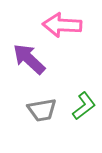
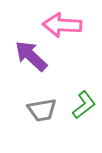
purple arrow: moved 2 px right, 3 px up
green L-shape: moved 1 px up
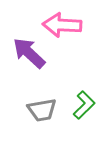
purple arrow: moved 2 px left, 3 px up
green L-shape: rotated 8 degrees counterclockwise
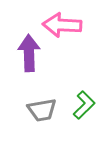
purple arrow: rotated 45 degrees clockwise
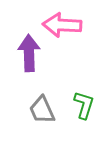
green L-shape: rotated 28 degrees counterclockwise
gray trapezoid: rotated 76 degrees clockwise
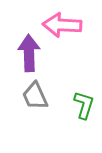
gray trapezoid: moved 7 px left, 14 px up
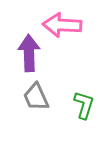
gray trapezoid: moved 1 px right, 1 px down
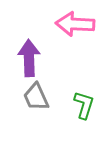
pink arrow: moved 13 px right, 1 px up
purple arrow: moved 5 px down
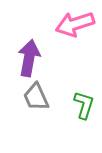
pink arrow: rotated 21 degrees counterclockwise
purple arrow: rotated 12 degrees clockwise
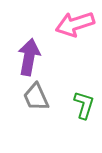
purple arrow: moved 1 px up
